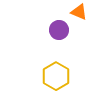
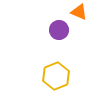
yellow hexagon: rotated 8 degrees clockwise
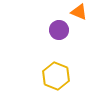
yellow hexagon: rotated 16 degrees counterclockwise
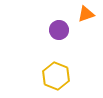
orange triangle: moved 7 px right, 2 px down; rotated 42 degrees counterclockwise
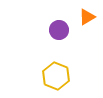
orange triangle: moved 1 px right, 3 px down; rotated 12 degrees counterclockwise
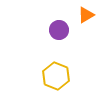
orange triangle: moved 1 px left, 2 px up
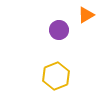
yellow hexagon: rotated 16 degrees clockwise
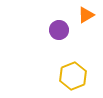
yellow hexagon: moved 17 px right
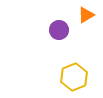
yellow hexagon: moved 1 px right, 1 px down
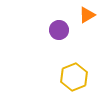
orange triangle: moved 1 px right
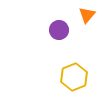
orange triangle: rotated 18 degrees counterclockwise
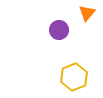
orange triangle: moved 2 px up
